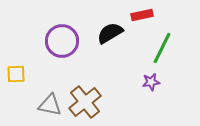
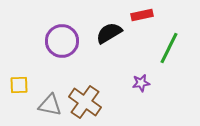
black semicircle: moved 1 px left
green line: moved 7 px right
yellow square: moved 3 px right, 11 px down
purple star: moved 10 px left, 1 px down
brown cross: rotated 16 degrees counterclockwise
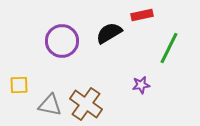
purple star: moved 2 px down
brown cross: moved 1 px right, 2 px down
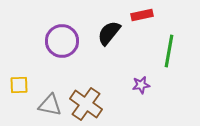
black semicircle: rotated 20 degrees counterclockwise
green line: moved 3 px down; rotated 16 degrees counterclockwise
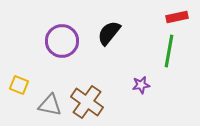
red rectangle: moved 35 px right, 2 px down
yellow square: rotated 24 degrees clockwise
brown cross: moved 1 px right, 2 px up
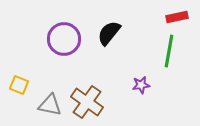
purple circle: moved 2 px right, 2 px up
